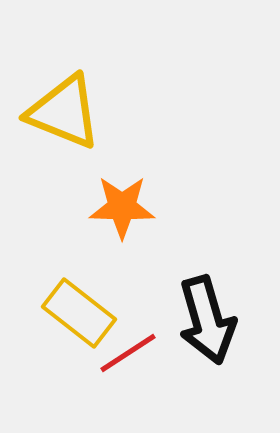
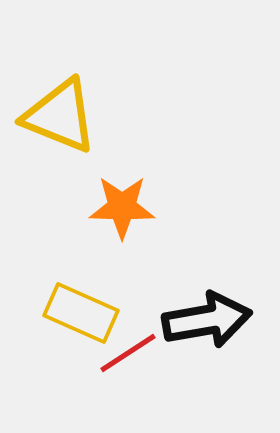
yellow triangle: moved 4 px left, 4 px down
yellow rectangle: moved 2 px right; rotated 14 degrees counterclockwise
black arrow: rotated 84 degrees counterclockwise
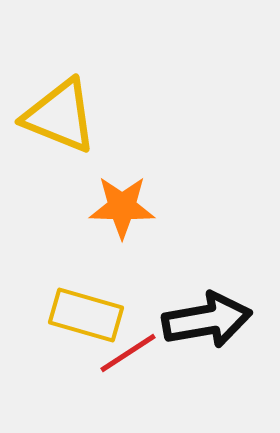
yellow rectangle: moved 5 px right, 2 px down; rotated 8 degrees counterclockwise
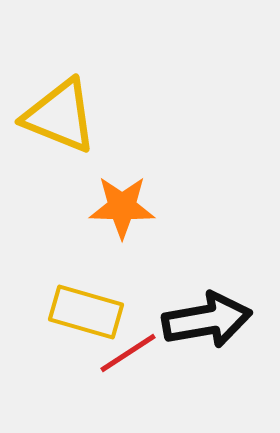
yellow rectangle: moved 3 px up
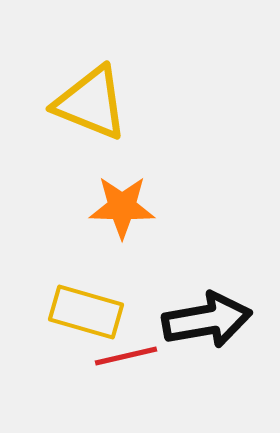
yellow triangle: moved 31 px right, 13 px up
red line: moved 2 px left, 3 px down; rotated 20 degrees clockwise
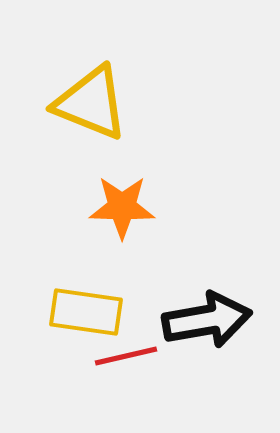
yellow rectangle: rotated 8 degrees counterclockwise
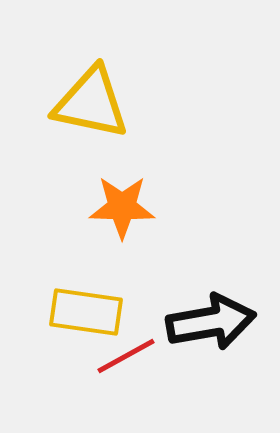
yellow triangle: rotated 10 degrees counterclockwise
black arrow: moved 4 px right, 2 px down
red line: rotated 16 degrees counterclockwise
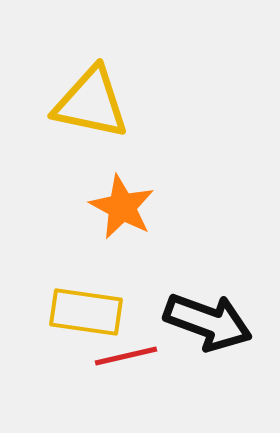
orange star: rotated 26 degrees clockwise
black arrow: moved 3 px left; rotated 30 degrees clockwise
red line: rotated 16 degrees clockwise
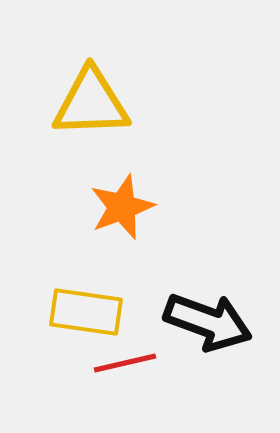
yellow triangle: rotated 14 degrees counterclockwise
orange star: rotated 24 degrees clockwise
red line: moved 1 px left, 7 px down
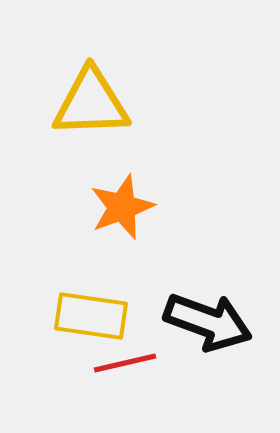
yellow rectangle: moved 5 px right, 4 px down
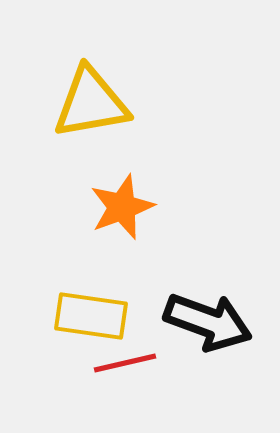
yellow triangle: rotated 8 degrees counterclockwise
